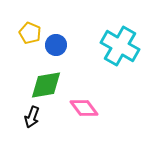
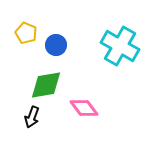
yellow pentagon: moved 4 px left
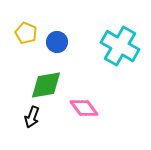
blue circle: moved 1 px right, 3 px up
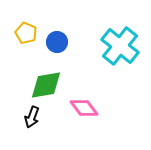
cyan cross: rotated 9 degrees clockwise
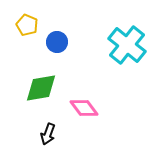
yellow pentagon: moved 1 px right, 8 px up
cyan cross: moved 7 px right, 1 px up
green diamond: moved 5 px left, 3 px down
black arrow: moved 16 px right, 17 px down
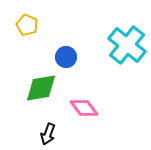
blue circle: moved 9 px right, 15 px down
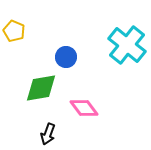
yellow pentagon: moved 13 px left, 6 px down
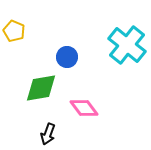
blue circle: moved 1 px right
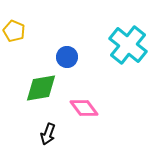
cyan cross: moved 1 px right
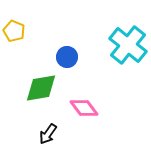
black arrow: rotated 15 degrees clockwise
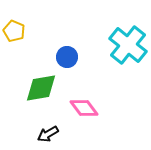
black arrow: rotated 25 degrees clockwise
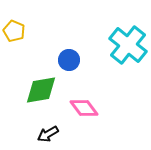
blue circle: moved 2 px right, 3 px down
green diamond: moved 2 px down
